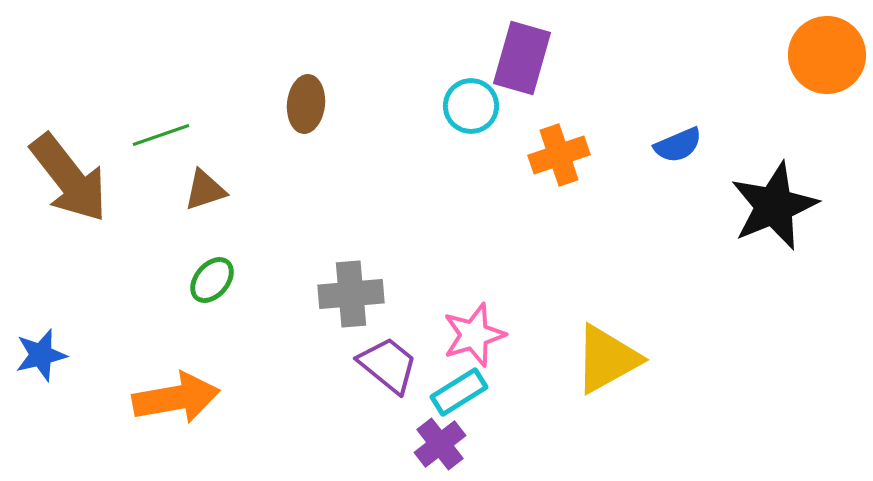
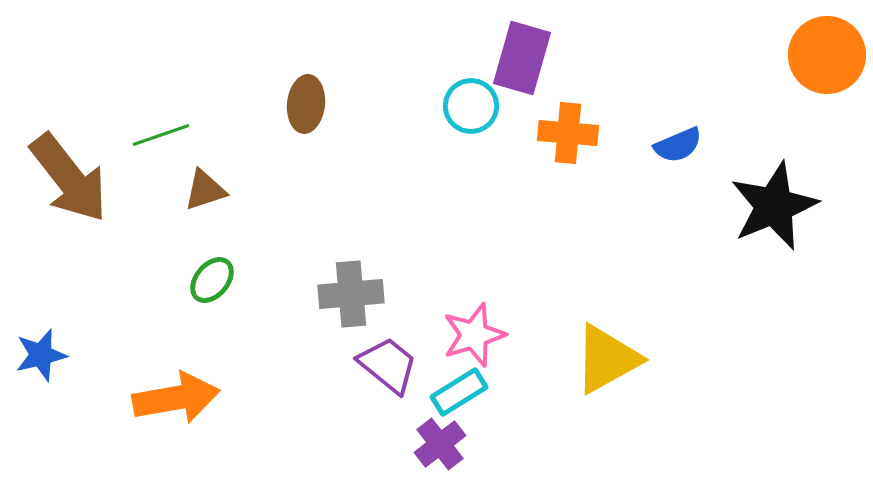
orange cross: moved 9 px right, 22 px up; rotated 24 degrees clockwise
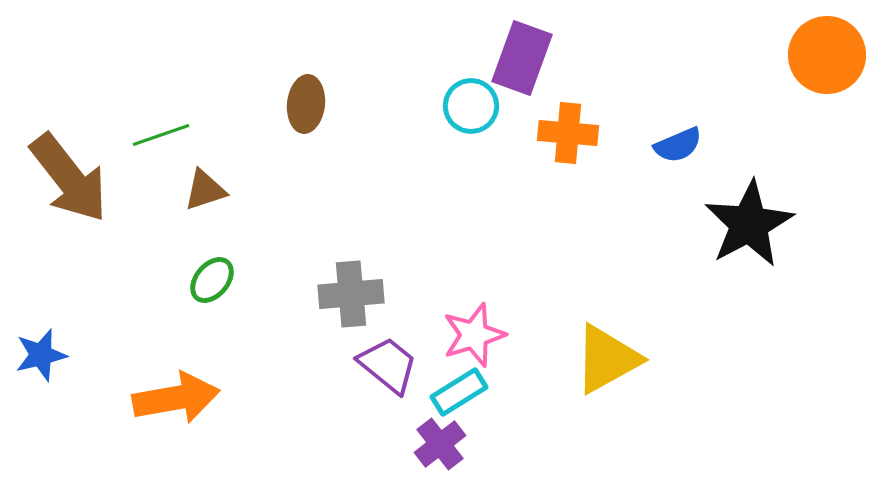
purple rectangle: rotated 4 degrees clockwise
black star: moved 25 px left, 18 px down; rotated 6 degrees counterclockwise
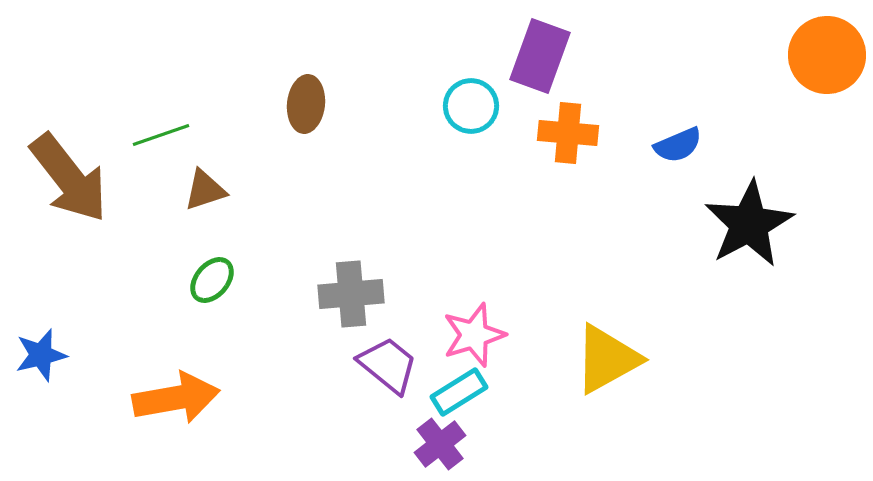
purple rectangle: moved 18 px right, 2 px up
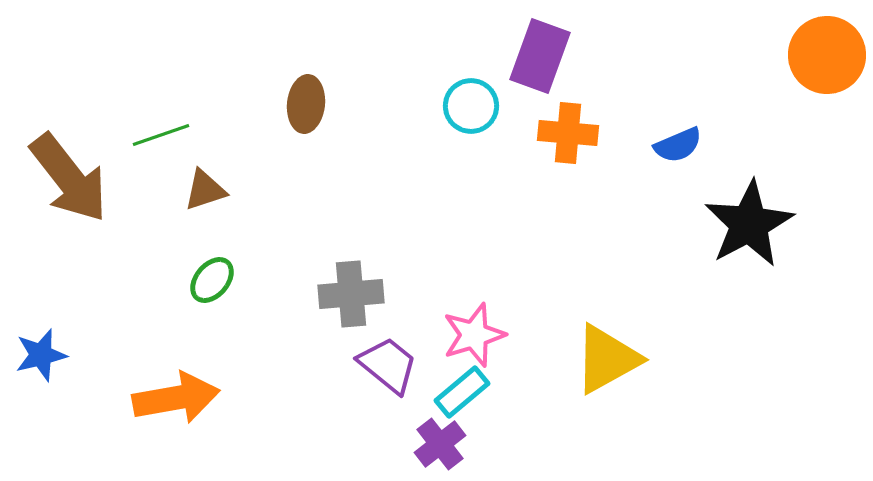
cyan rectangle: moved 3 px right; rotated 8 degrees counterclockwise
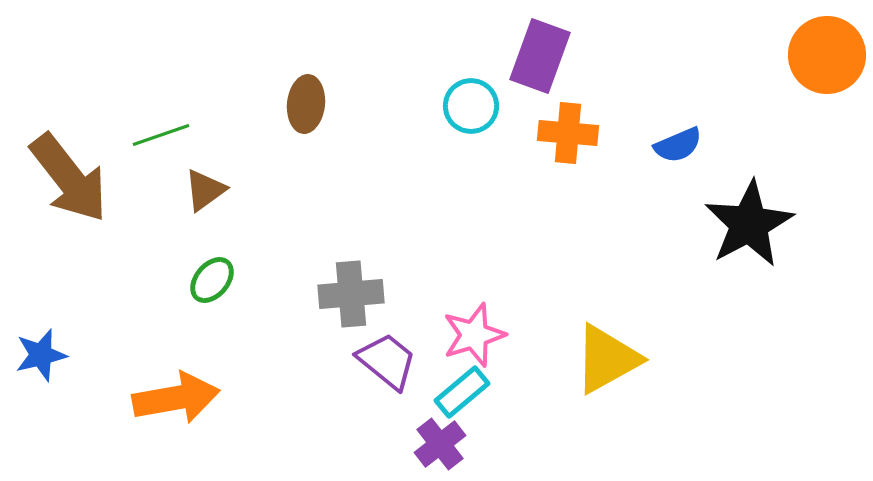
brown triangle: rotated 18 degrees counterclockwise
purple trapezoid: moved 1 px left, 4 px up
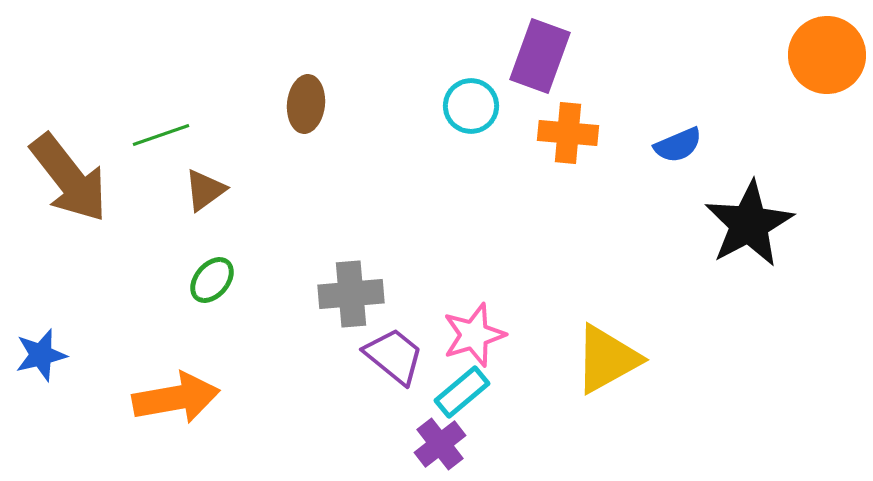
purple trapezoid: moved 7 px right, 5 px up
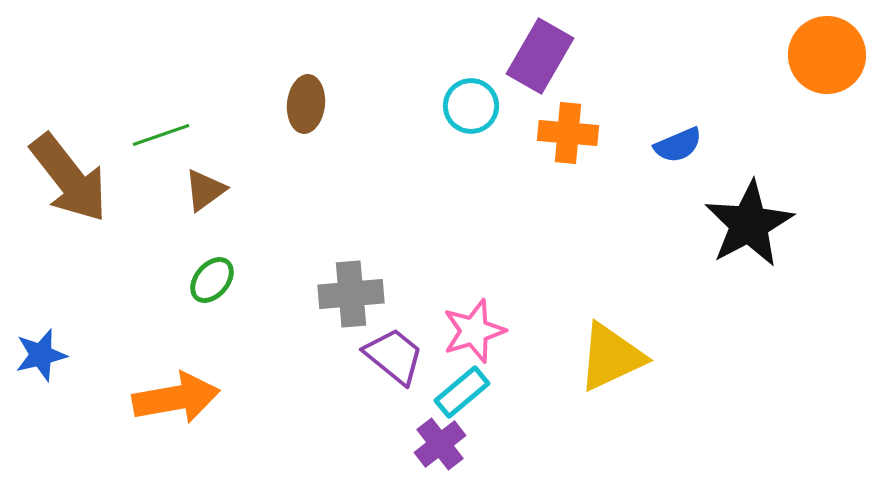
purple rectangle: rotated 10 degrees clockwise
pink star: moved 4 px up
yellow triangle: moved 4 px right, 2 px up; rotated 4 degrees clockwise
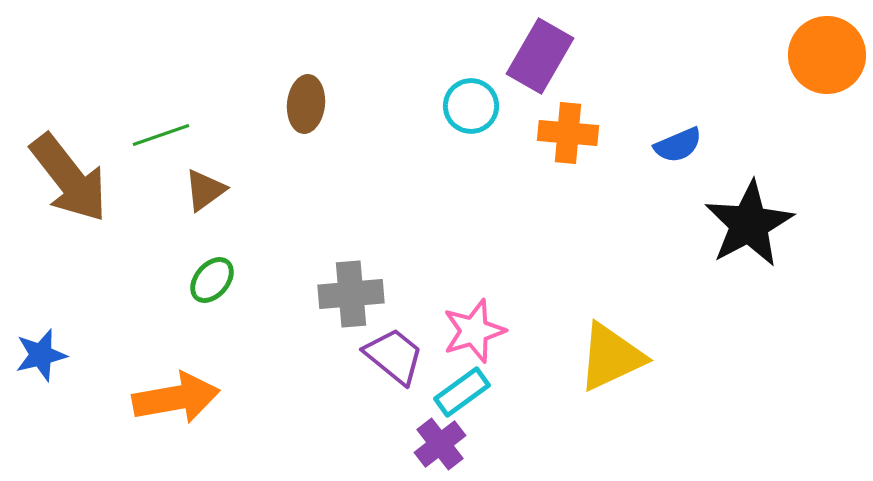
cyan rectangle: rotated 4 degrees clockwise
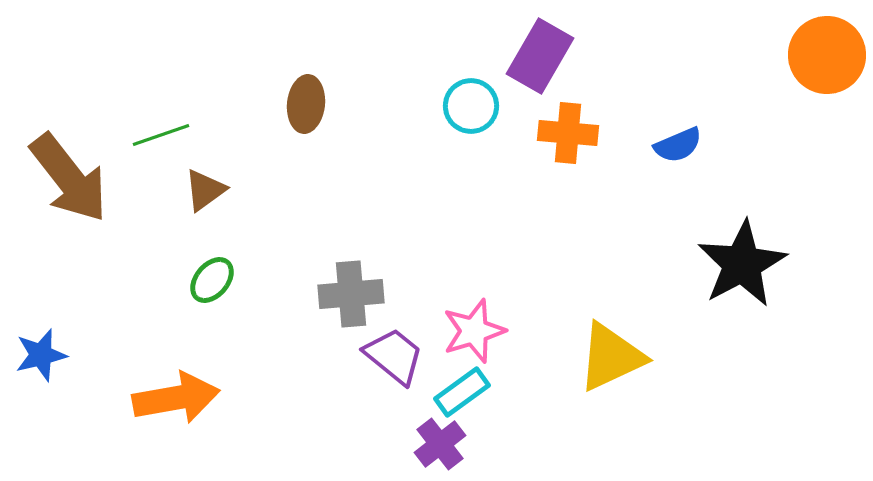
black star: moved 7 px left, 40 px down
